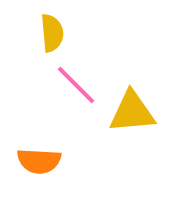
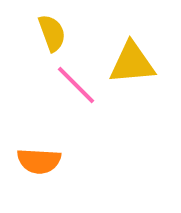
yellow semicircle: rotated 15 degrees counterclockwise
yellow triangle: moved 49 px up
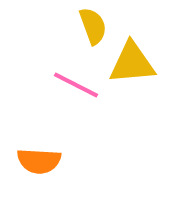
yellow semicircle: moved 41 px right, 7 px up
pink line: rotated 18 degrees counterclockwise
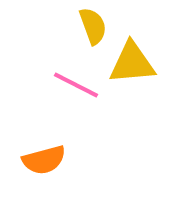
orange semicircle: moved 5 px right, 1 px up; rotated 18 degrees counterclockwise
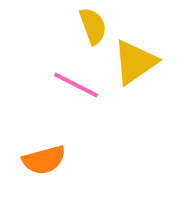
yellow triangle: moved 3 px right, 1 px up; rotated 30 degrees counterclockwise
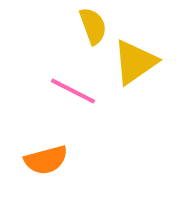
pink line: moved 3 px left, 6 px down
orange semicircle: moved 2 px right
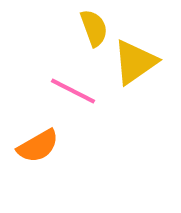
yellow semicircle: moved 1 px right, 2 px down
orange semicircle: moved 8 px left, 14 px up; rotated 15 degrees counterclockwise
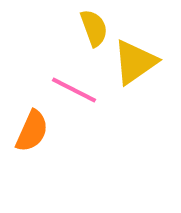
pink line: moved 1 px right, 1 px up
orange semicircle: moved 6 px left, 15 px up; rotated 36 degrees counterclockwise
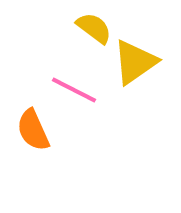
yellow semicircle: rotated 33 degrees counterclockwise
orange semicircle: moved 1 px right, 1 px up; rotated 132 degrees clockwise
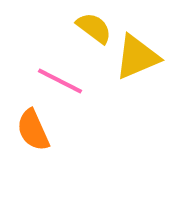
yellow triangle: moved 2 px right, 5 px up; rotated 12 degrees clockwise
pink line: moved 14 px left, 9 px up
